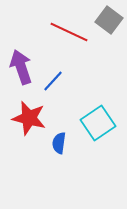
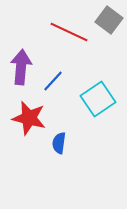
purple arrow: rotated 24 degrees clockwise
cyan square: moved 24 px up
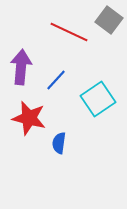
blue line: moved 3 px right, 1 px up
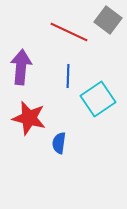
gray square: moved 1 px left
blue line: moved 12 px right, 4 px up; rotated 40 degrees counterclockwise
